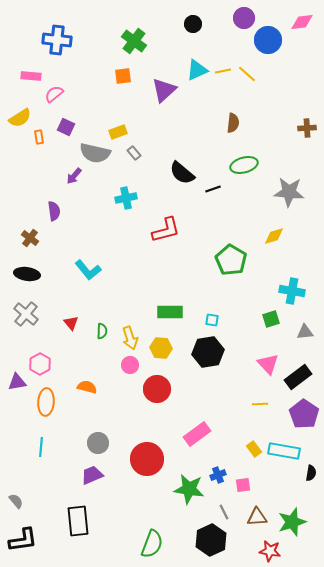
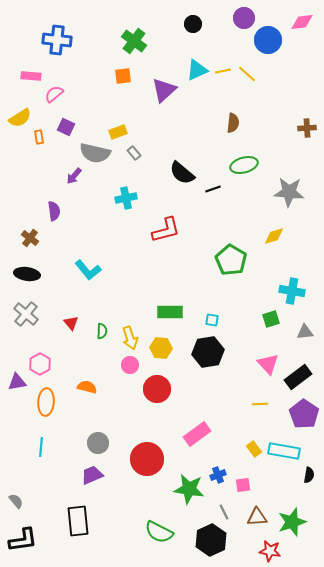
black semicircle at (311, 473): moved 2 px left, 2 px down
green semicircle at (152, 544): moved 7 px right, 12 px up; rotated 96 degrees clockwise
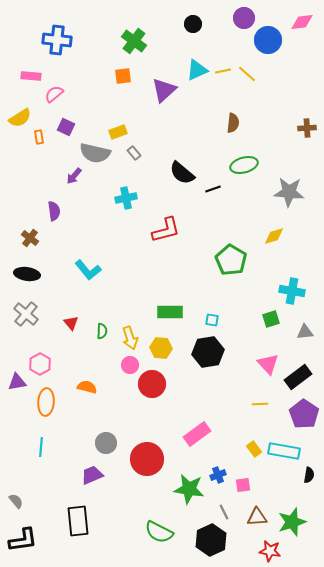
red circle at (157, 389): moved 5 px left, 5 px up
gray circle at (98, 443): moved 8 px right
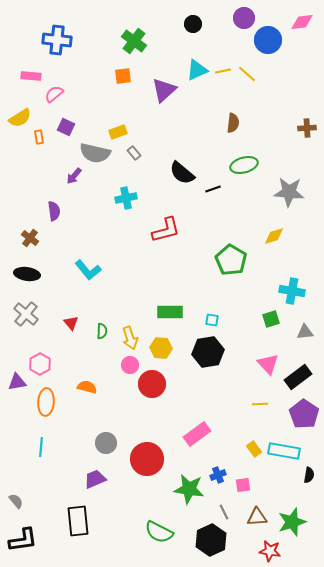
purple trapezoid at (92, 475): moved 3 px right, 4 px down
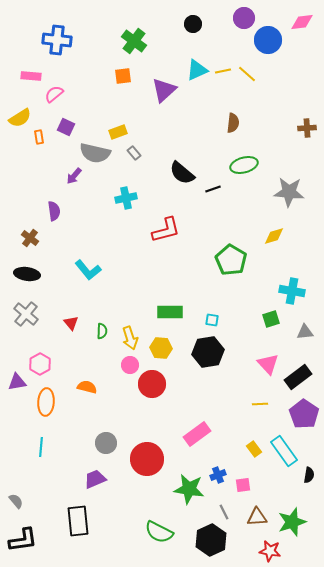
cyan rectangle at (284, 451): rotated 44 degrees clockwise
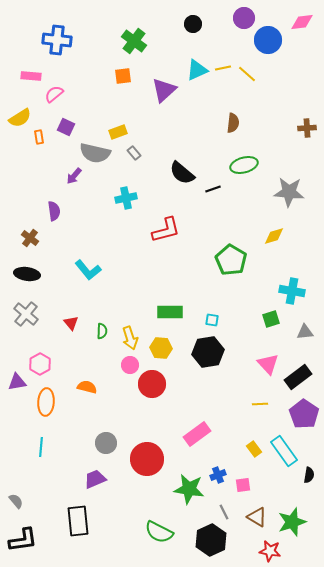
yellow line at (223, 71): moved 3 px up
brown triangle at (257, 517): rotated 35 degrees clockwise
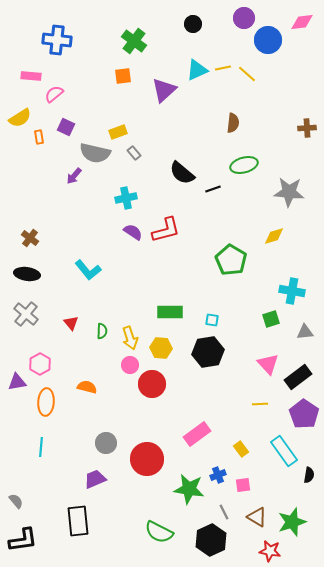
purple semicircle at (54, 211): moved 79 px right, 21 px down; rotated 48 degrees counterclockwise
yellow rectangle at (254, 449): moved 13 px left
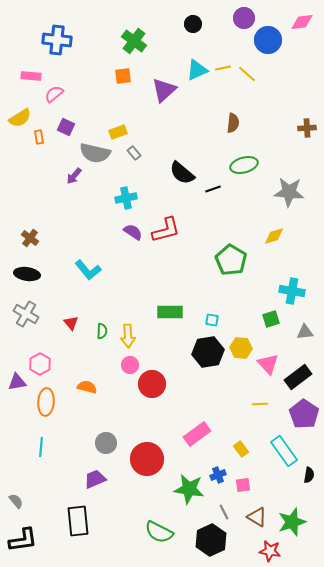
gray cross at (26, 314): rotated 10 degrees counterclockwise
yellow arrow at (130, 338): moved 2 px left, 2 px up; rotated 15 degrees clockwise
yellow hexagon at (161, 348): moved 80 px right
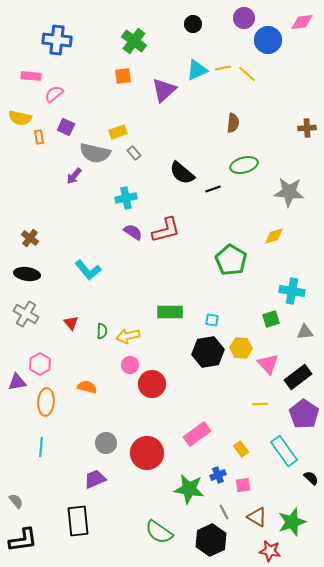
yellow semicircle at (20, 118): rotated 45 degrees clockwise
yellow arrow at (128, 336): rotated 80 degrees clockwise
red circle at (147, 459): moved 6 px up
black semicircle at (309, 475): moved 2 px right, 3 px down; rotated 56 degrees counterclockwise
green semicircle at (159, 532): rotated 8 degrees clockwise
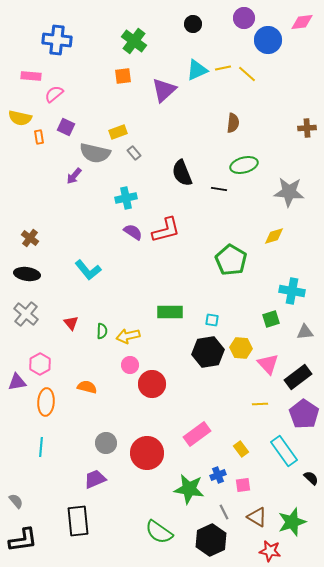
black semicircle at (182, 173): rotated 28 degrees clockwise
black line at (213, 189): moved 6 px right; rotated 28 degrees clockwise
gray cross at (26, 314): rotated 10 degrees clockwise
